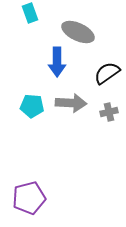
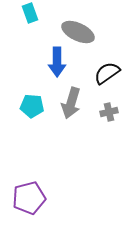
gray arrow: rotated 104 degrees clockwise
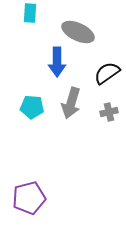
cyan rectangle: rotated 24 degrees clockwise
cyan pentagon: moved 1 px down
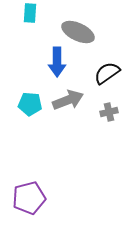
gray arrow: moved 3 px left, 3 px up; rotated 128 degrees counterclockwise
cyan pentagon: moved 2 px left, 3 px up
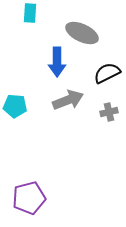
gray ellipse: moved 4 px right, 1 px down
black semicircle: rotated 8 degrees clockwise
cyan pentagon: moved 15 px left, 2 px down
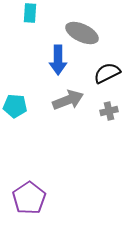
blue arrow: moved 1 px right, 2 px up
gray cross: moved 1 px up
purple pentagon: rotated 20 degrees counterclockwise
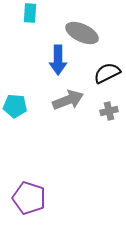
purple pentagon: rotated 20 degrees counterclockwise
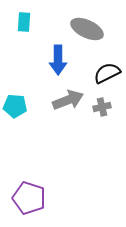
cyan rectangle: moved 6 px left, 9 px down
gray ellipse: moved 5 px right, 4 px up
gray cross: moved 7 px left, 4 px up
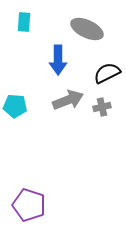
purple pentagon: moved 7 px down
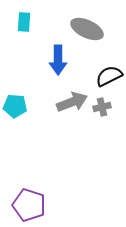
black semicircle: moved 2 px right, 3 px down
gray arrow: moved 4 px right, 2 px down
